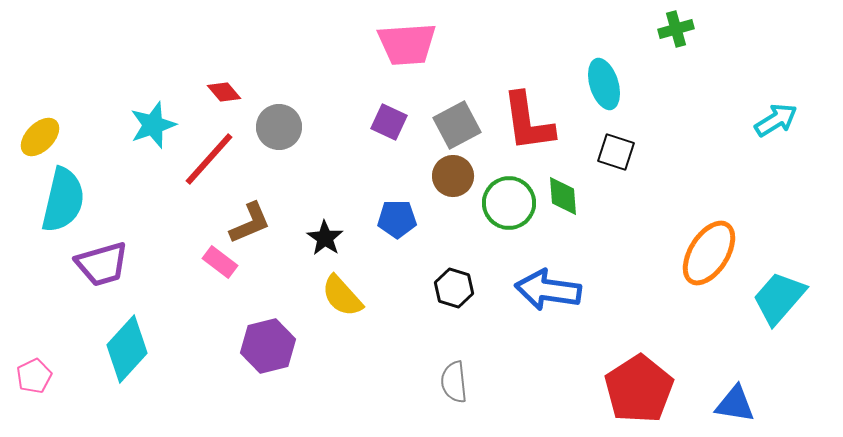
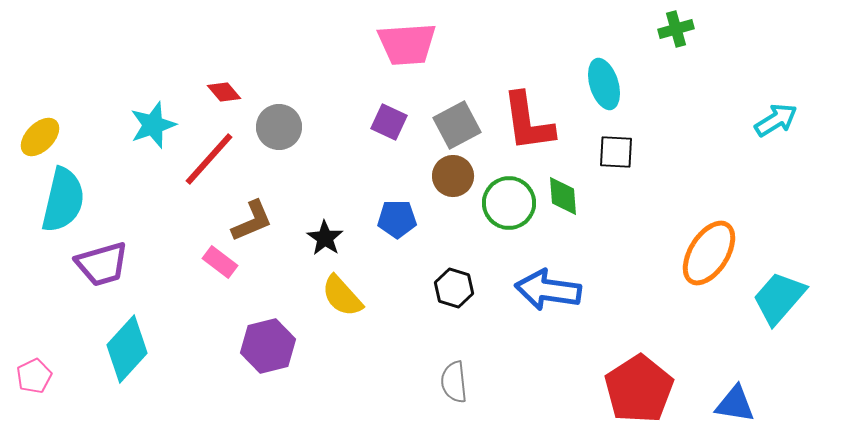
black square: rotated 15 degrees counterclockwise
brown L-shape: moved 2 px right, 2 px up
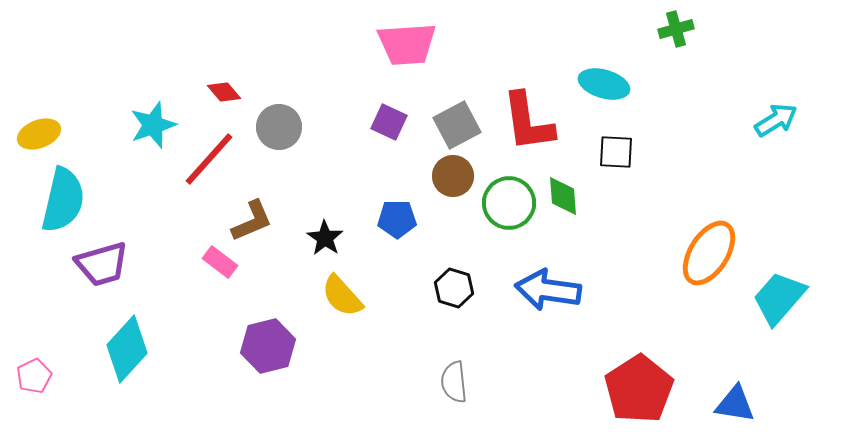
cyan ellipse: rotated 57 degrees counterclockwise
yellow ellipse: moved 1 px left, 3 px up; rotated 24 degrees clockwise
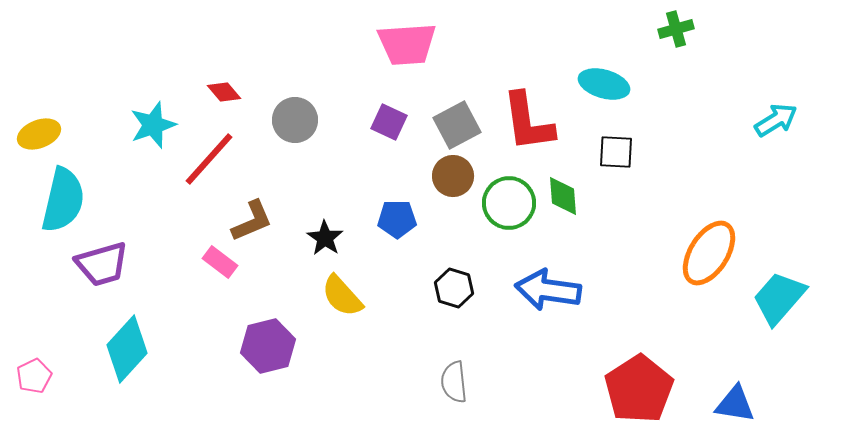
gray circle: moved 16 px right, 7 px up
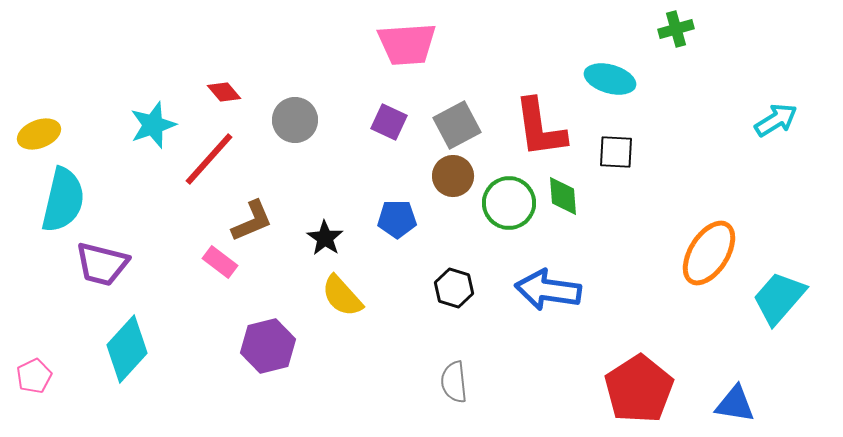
cyan ellipse: moved 6 px right, 5 px up
red L-shape: moved 12 px right, 6 px down
purple trapezoid: rotated 30 degrees clockwise
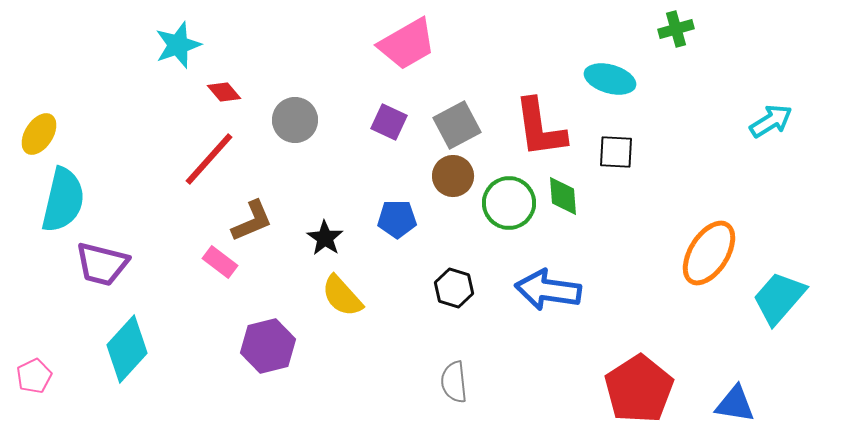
pink trapezoid: rotated 26 degrees counterclockwise
cyan arrow: moved 5 px left, 1 px down
cyan star: moved 25 px right, 80 px up
yellow ellipse: rotated 36 degrees counterclockwise
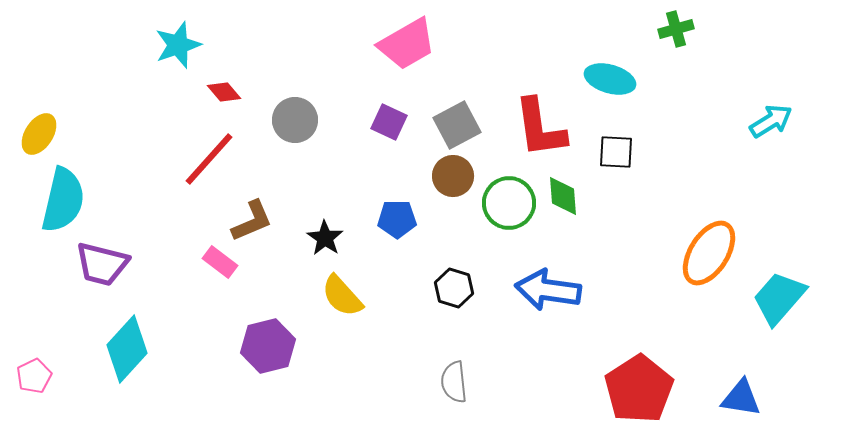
blue triangle: moved 6 px right, 6 px up
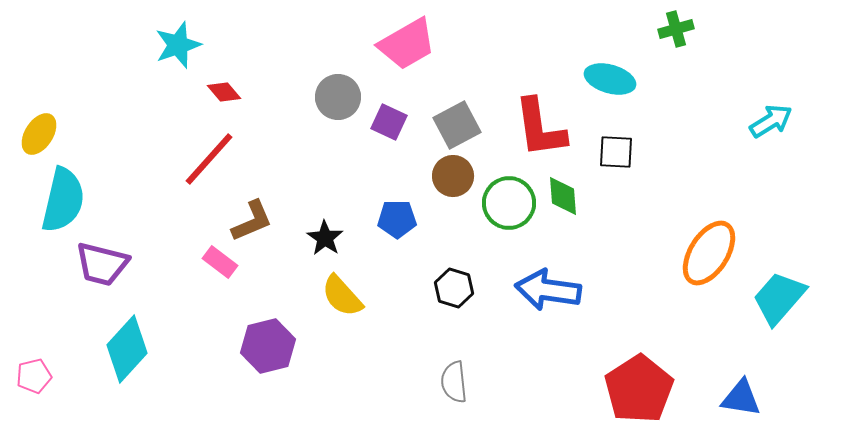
gray circle: moved 43 px right, 23 px up
pink pentagon: rotated 12 degrees clockwise
